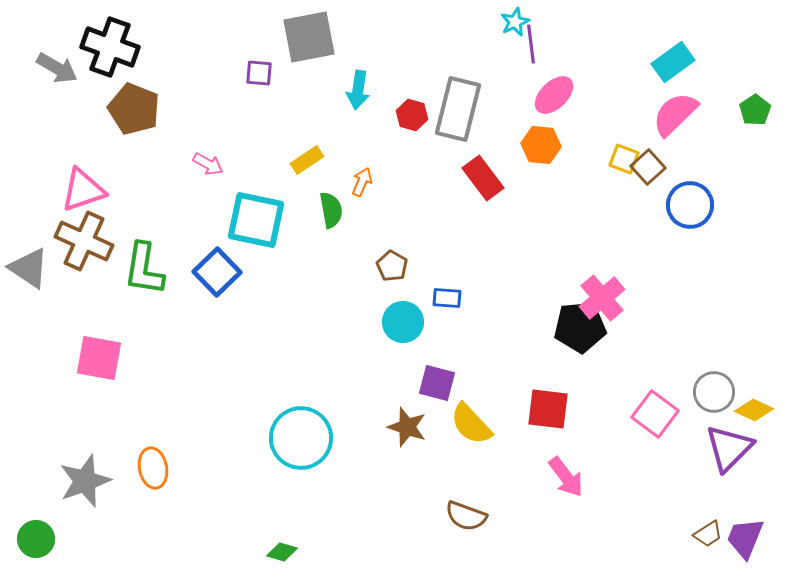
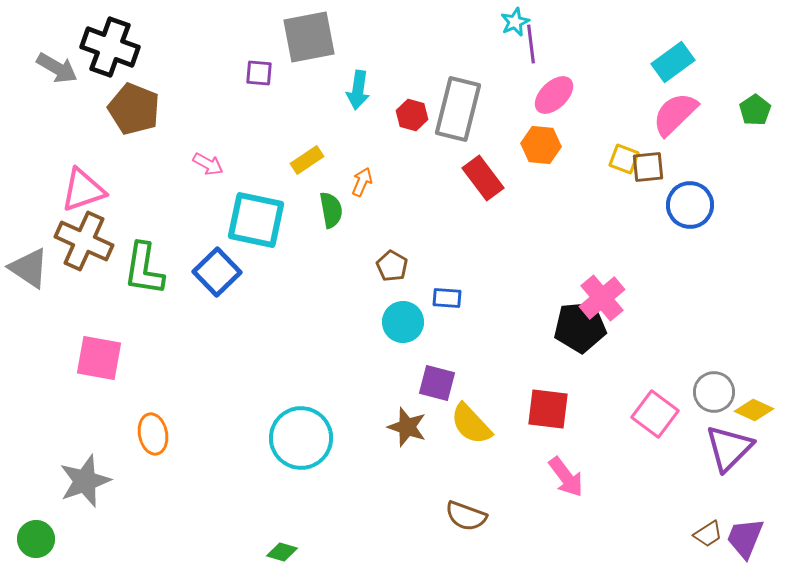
brown square at (648, 167): rotated 36 degrees clockwise
orange ellipse at (153, 468): moved 34 px up
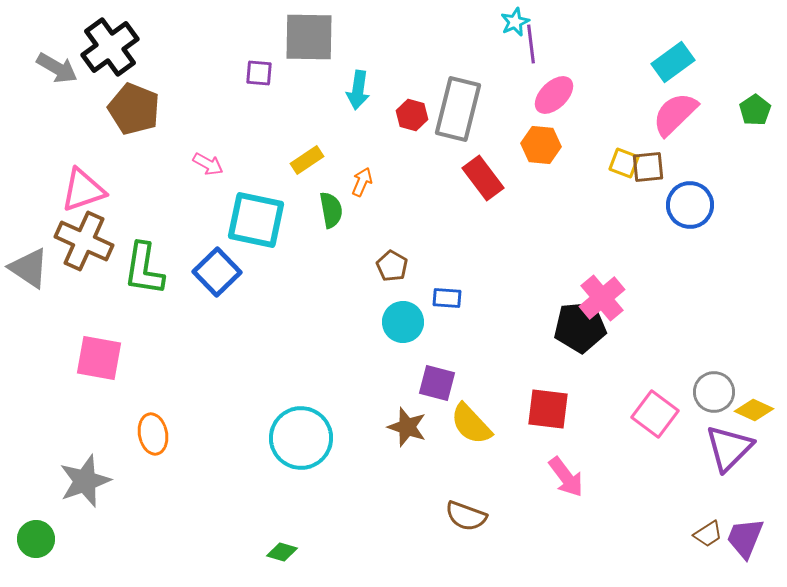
gray square at (309, 37): rotated 12 degrees clockwise
black cross at (110, 47): rotated 34 degrees clockwise
yellow square at (624, 159): moved 4 px down
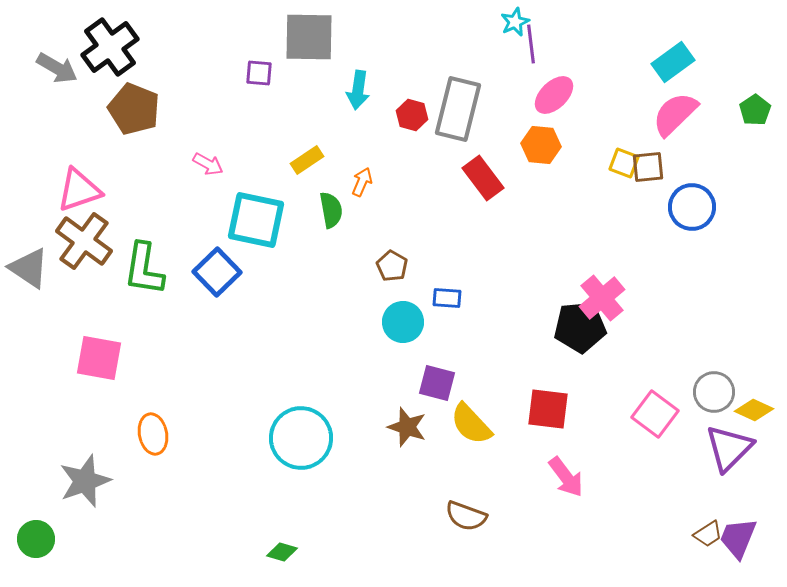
pink triangle at (83, 190): moved 4 px left
blue circle at (690, 205): moved 2 px right, 2 px down
brown cross at (84, 241): rotated 12 degrees clockwise
purple trapezoid at (745, 538): moved 7 px left
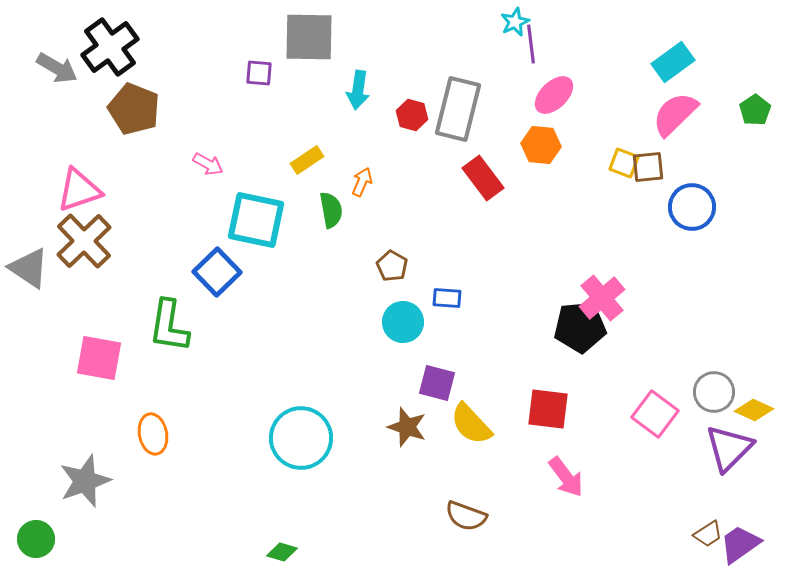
brown cross at (84, 241): rotated 10 degrees clockwise
green L-shape at (144, 269): moved 25 px right, 57 px down
purple trapezoid at (738, 538): moved 2 px right, 6 px down; rotated 33 degrees clockwise
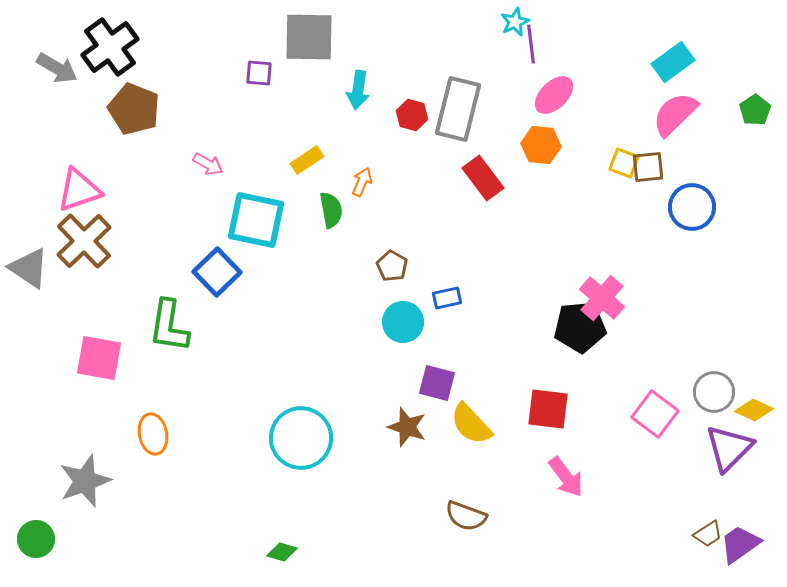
blue rectangle at (447, 298): rotated 16 degrees counterclockwise
pink cross at (602, 298): rotated 9 degrees counterclockwise
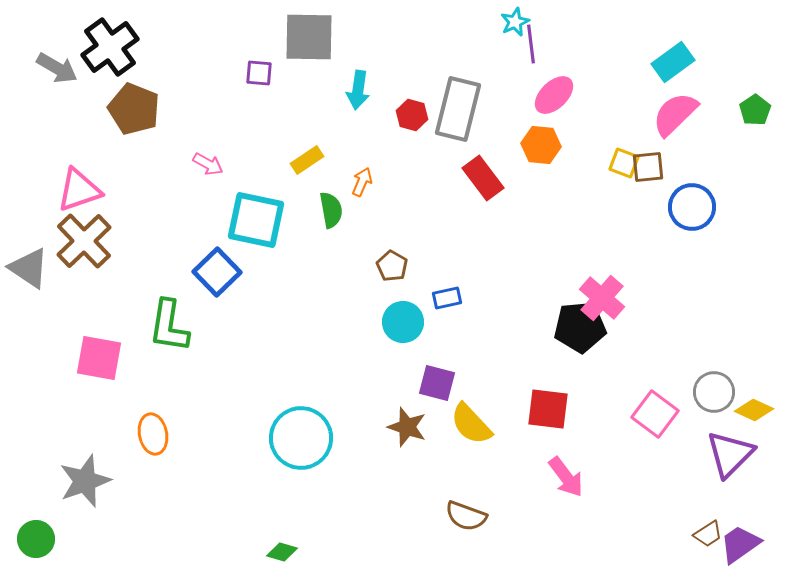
purple triangle at (729, 448): moved 1 px right, 6 px down
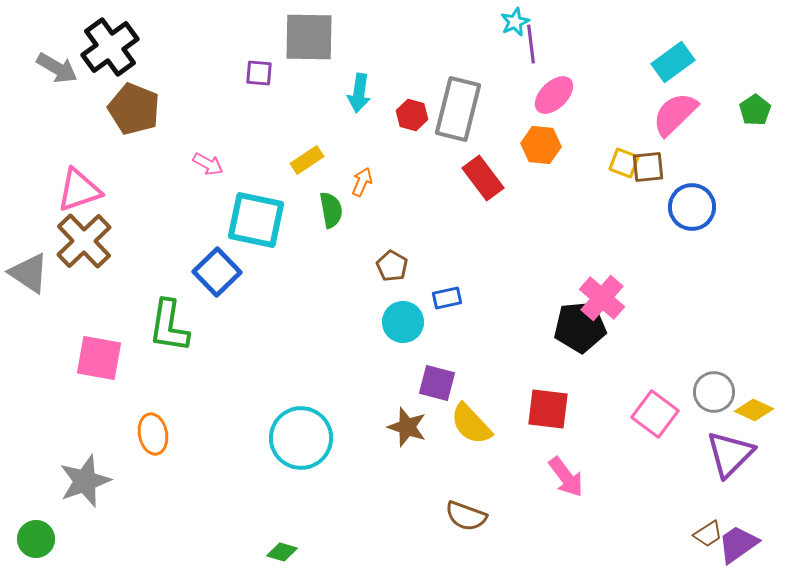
cyan arrow at (358, 90): moved 1 px right, 3 px down
gray triangle at (29, 268): moved 5 px down
purple trapezoid at (740, 544): moved 2 px left
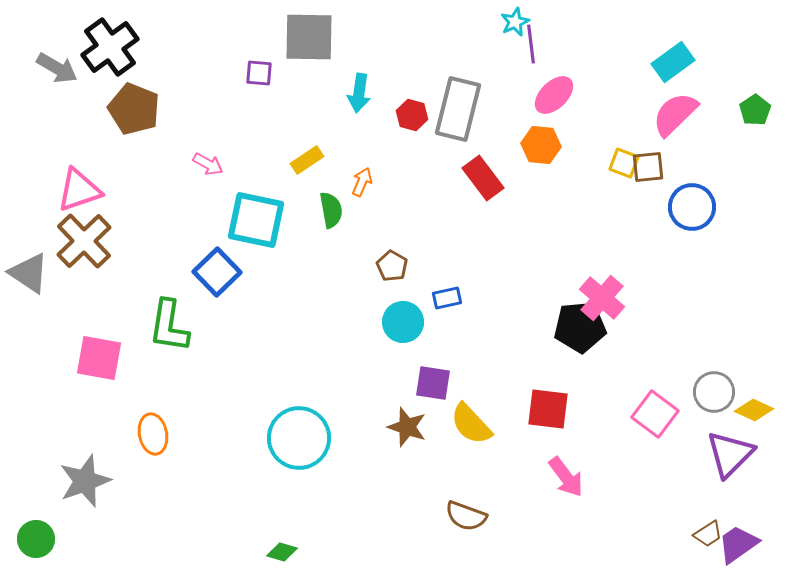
purple square at (437, 383): moved 4 px left; rotated 6 degrees counterclockwise
cyan circle at (301, 438): moved 2 px left
